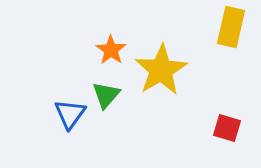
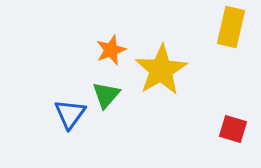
orange star: rotated 16 degrees clockwise
red square: moved 6 px right, 1 px down
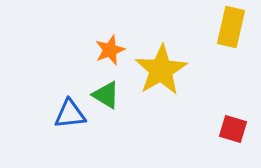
orange star: moved 1 px left
green triangle: rotated 40 degrees counterclockwise
blue triangle: rotated 48 degrees clockwise
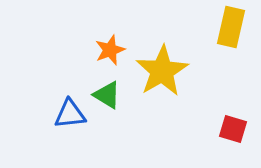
yellow star: moved 1 px right, 1 px down
green triangle: moved 1 px right
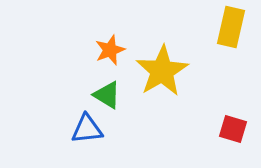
blue triangle: moved 17 px right, 15 px down
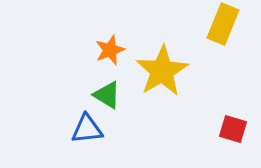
yellow rectangle: moved 8 px left, 3 px up; rotated 9 degrees clockwise
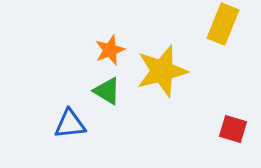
yellow star: rotated 16 degrees clockwise
green triangle: moved 4 px up
blue triangle: moved 17 px left, 5 px up
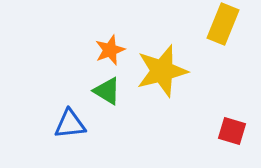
red square: moved 1 px left, 2 px down
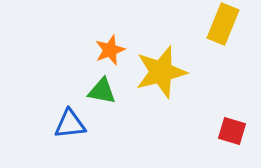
yellow star: moved 1 px left, 1 px down
green triangle: moved 5 px left; rotated 20 degrees counterclockwise
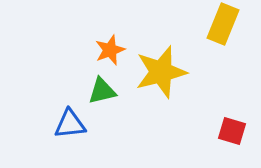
green triangle: rotated 24 degrees counterclockwise
